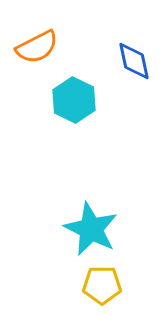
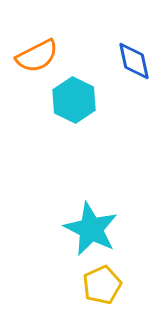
orange semicircle: moved 9 px down
yellow pentagon: rotated 24 degrees counterclockwise
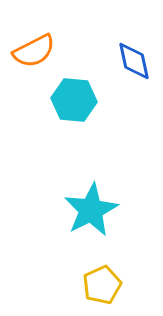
orange semicircle: moved 3 px left, 5 px up
cyan hexagon: rotated 21 degrees counterclockwise
cyan star: moved 19 px up; rotated 18 degrees clockwise
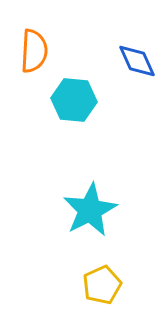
orange semicircle: rotated 60 degrees counterclockwise
blue diamond: moved 3 px right; rotated 12 degrees counterclockwise
cyan star: moved 1 px left
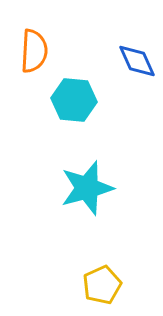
cyan star: moved 3 px left, 22 px up; rotated 12 degrees clockwise
